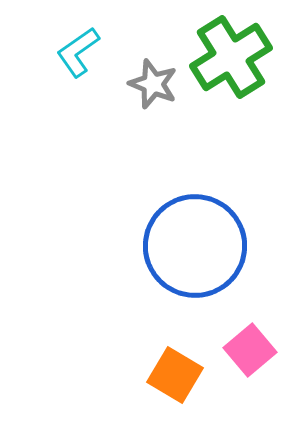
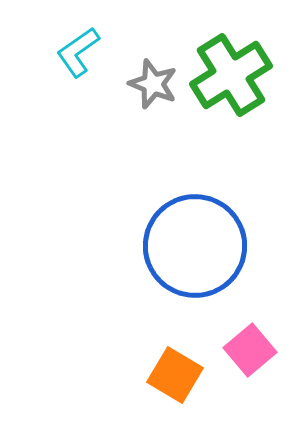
green cross: moved 18 px down
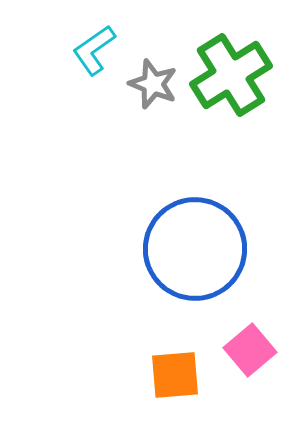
cyan L-shape: moved 16 px right, 2 px up
blue circle: moved 3 px down
orange square: rotated 36 degrees counterclockwise
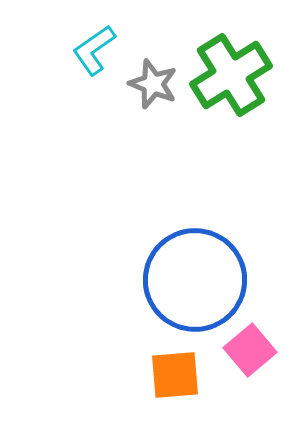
blue circle: moved 31 px down
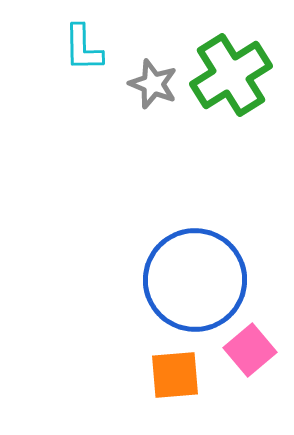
cyan L-shape: moved 11 px left, 2 px up; rotated 56 degrees counterclockwise
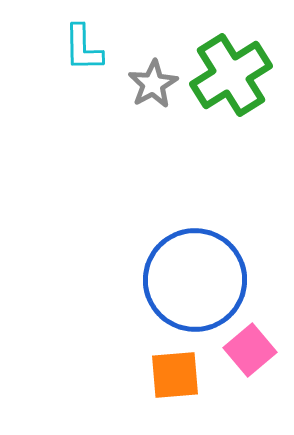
gray star: rotated 21 degrees clockwise
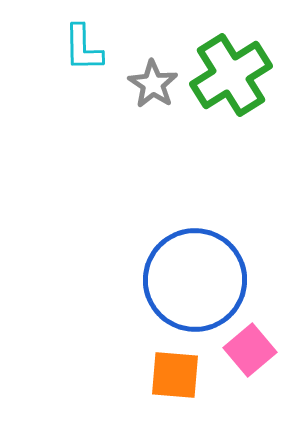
gray star: rotated 9 degrees counterclockwise
orange square: rotated 10 degrees clockwise
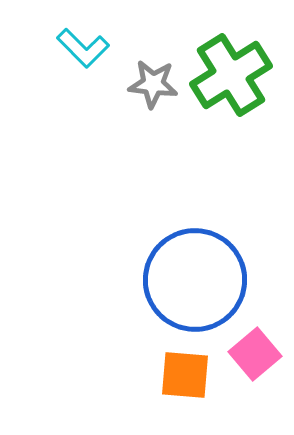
cyan L-shape: rotated 44 degrees counterclockwise
gray star: rotated 27 degrees counterclockwise
pink square: moved 5 px right, 4 px down
orange square: moved 10 px right
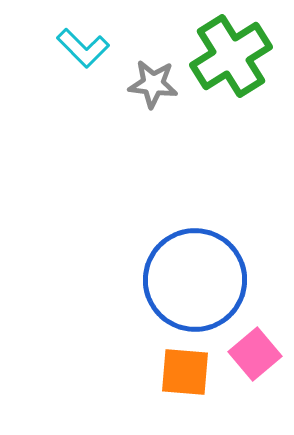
green cross: moved 19 px up
orange square: moved 3 px up
